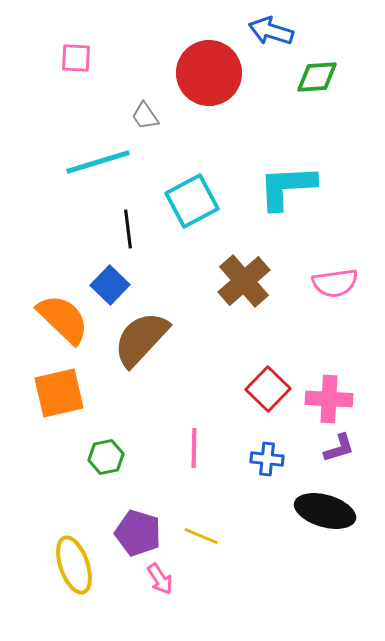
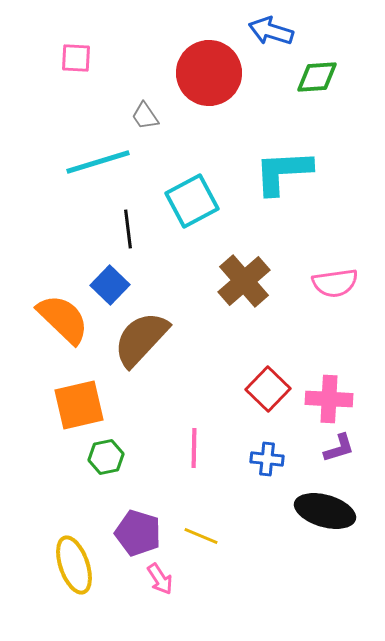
cyan L-shape: moved 4 px left, 15 px up
orange square: moved 20 px right, 12 px down
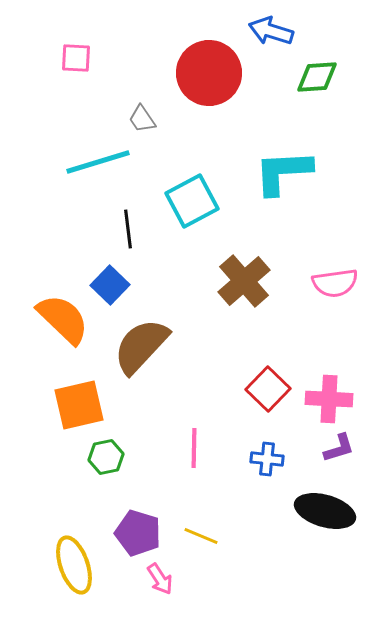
gray trapezoid: moved 3 px left, 3 px down
brown semicircle: moved 7 px down
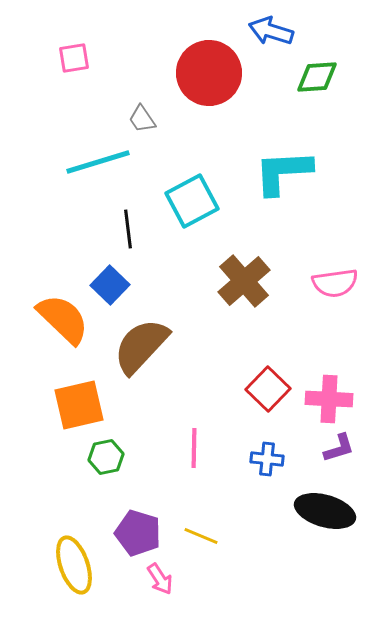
pink square: moved 2 px left; rotated 12 degrees counterclockwise
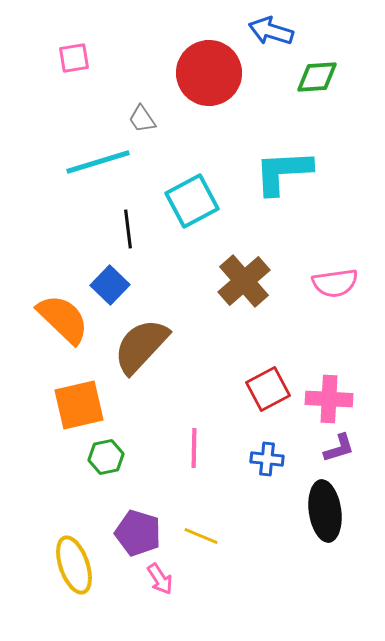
red square: rotated 18 degrees clockwise
black ellipse: rotated 66 degrees clockwise
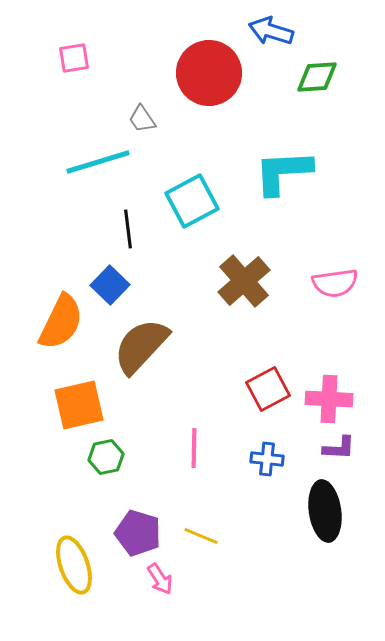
orange semicircle: moved 2 px left, 3 px down; rotated 72 degrees clockwise
purple L-shape: rotated 20 degrees clockwise
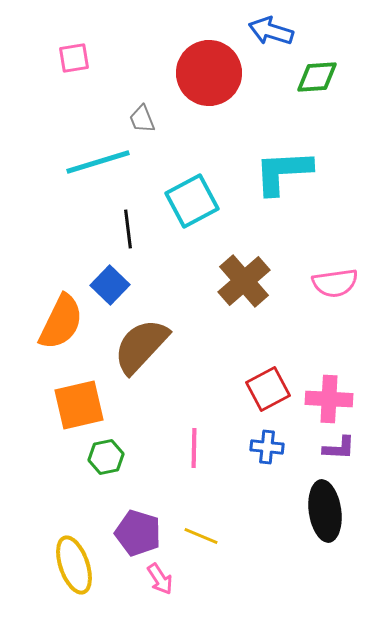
gray trapezoid: rotated 12 degrees clockwise
blue cross: moved 12 px up
